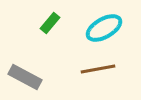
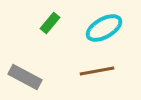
brown line: moved 1 px left, 2 px down
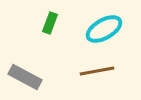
green rectangle: rotated 20 degrees counterclockwise
cyan ellipse: moved 1 px down
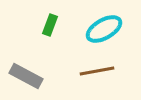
green rectangle: moved 2 px down
gray rectangle: moved 1 px right, 1 px up
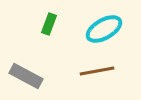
green rectangle: moved 1 px left, 1 px up
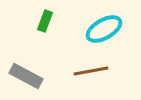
green rectangle: moved 4 px left, 3 px up
brown line: moved 6 px left
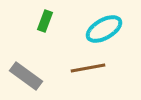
brown line: moved 3 px left, 3 px up
gray rectangle: rotated 8 degrees clockwise
